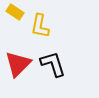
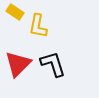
yellow L-shape: moved 2 px left
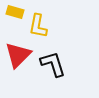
yellow rectangle: rotated 18 degrees counterclockwise
red triangle: moved 9 px up
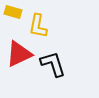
yellow rectangle: moved 2 px left
red triangle: moved 1 px right, 1 px up; rotated 20 degrees clockwise
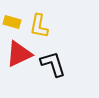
yellow rectangle: moved 1 px left, 10 px down
yellow L-shape: moved 1 px right
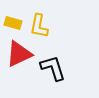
yellow rectangle: moved 1 px right, 1 px down
black L-shape: moved 4 px down
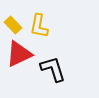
yellow rectangle: moved 2 px down; rotated 30 degrees clockwise
black L-shape: moved 1 px down
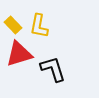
red triangle: rotated 8 degrees clockwise
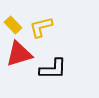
yellow L-shape: moved 2 px right, 1 px down; rotated 65 degrees clockwise
black L-shape: rotated 108 degrees clockwise
